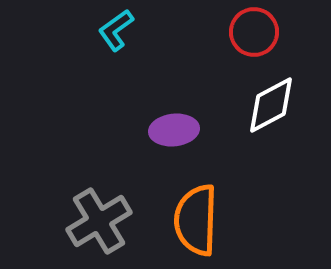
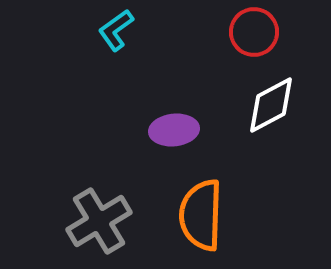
orange semicircle: moved 5 px right, 5 px up
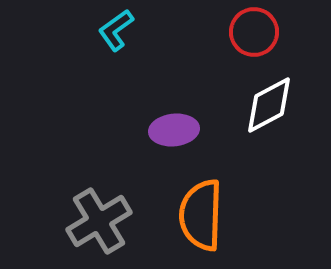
white diamond: moved 2 px left
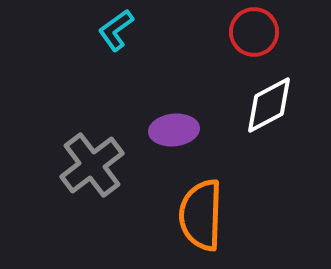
gray cross: moved 7 px left, 56 px up; rotated 6 degrees counterclockwise
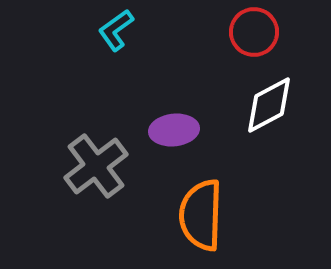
gray cross: moved 4 px right, 1 px down
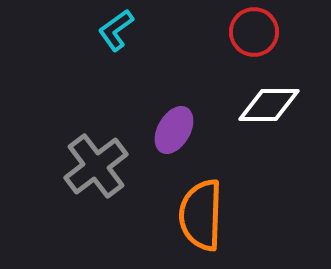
white diamond: rotated 28 degrees clockwise
purple ellipse: rotated 54 degrees counterclockwise
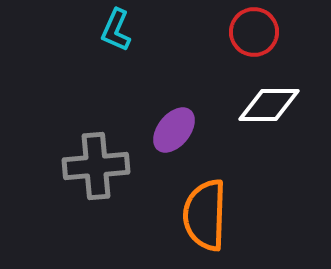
cyan L-shape: rotated 30 degrees counterclockwise
purple ellipse: rotated 9 degrees clockwise
gray cross: rotated 32 degrees clockwise
orange semicircle: moved 4 px right
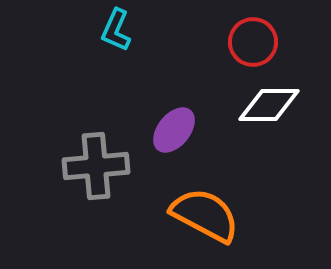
red circle: moved 1 px left, 10 px down
orange semicircle: rotated 116 degrees clockwise
